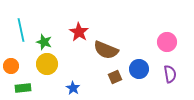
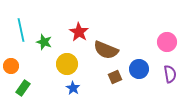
yellow circle: moved 20 px right
green rectangle: rotated 49 degrees counterclockwise
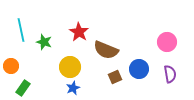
yellow circle: moved 3 px right, 3 px down
blue star: rotated 16 degrees clockwise
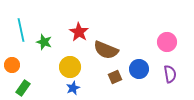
orange circle: moved 1 px right, 1 px up
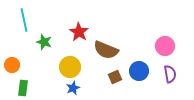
cyan line: moved 3 px right, 10 px up
pink circle: moved 2 px left, 4 px down
blue circle: moved 2 px down
green rectangle: rotated 28 degrees counterclockwise
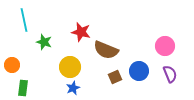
red star: moved 2 px right; rotated 18 degrees counterclockwise
purple semicircle: rotated 12 degrees counterclockwise
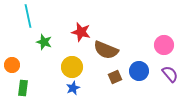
cyan line: moved 4 px right, 4 px up
pink circle: moved 1 px left, 1 px up
yellow circle: moved 2 px right
purple semicircle: rotated 18 degrees counterclockwise
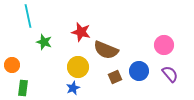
yellow circle: moved 6 px right
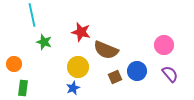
cyan line: moved 4 px right, 1 px up
orange circle: moved 2 px right, 1 px up
blue circle: moved 2 px left
